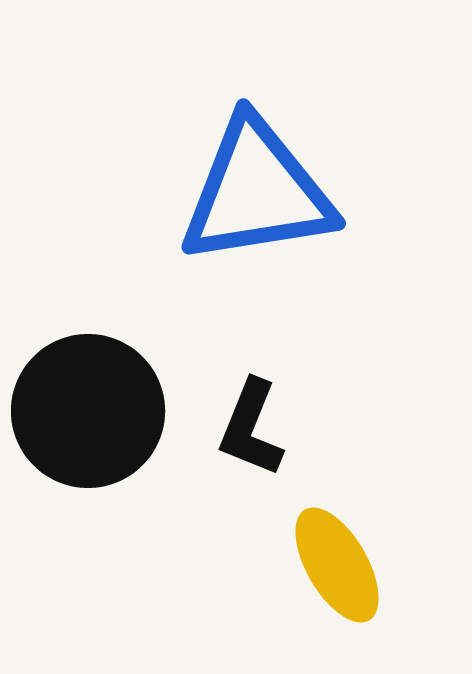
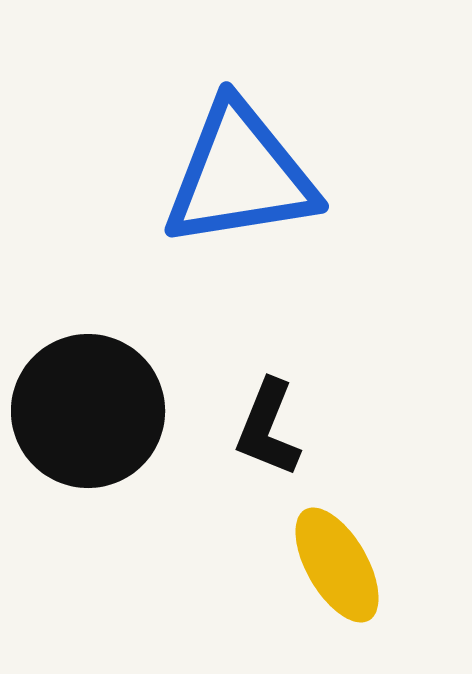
blue triangle: moved 17 px left, 17 px up
black L-shape: moved 17 px right
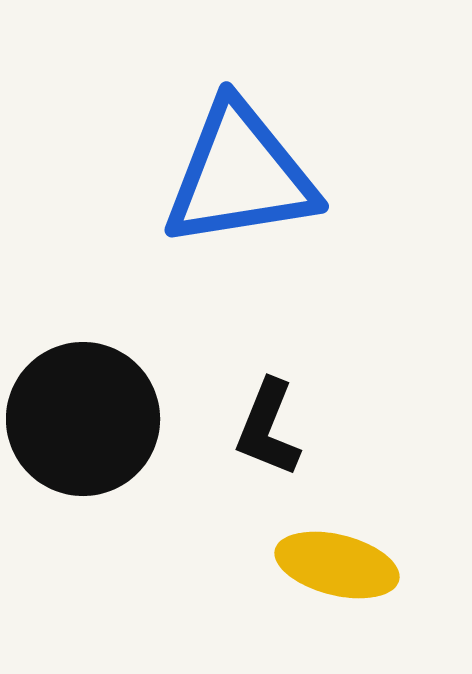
black circle: moved 5 px left, 8 px down
yellow ellipse: rotated 46 degrees counterclockwise
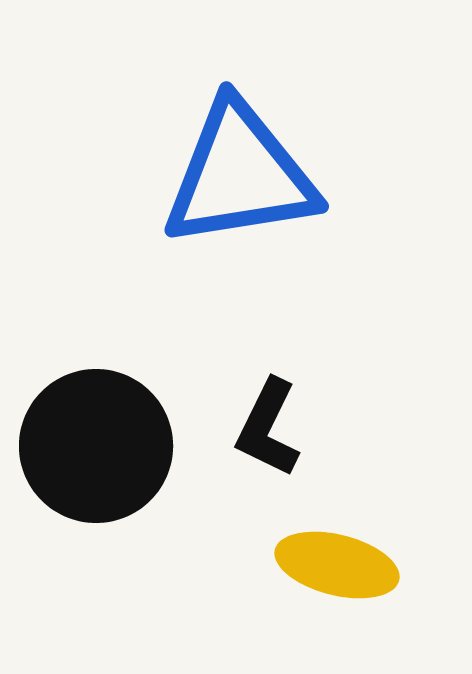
black circle: moved 13 px right, 27 px down
black L-shape: rotated 4 degrees clockwise
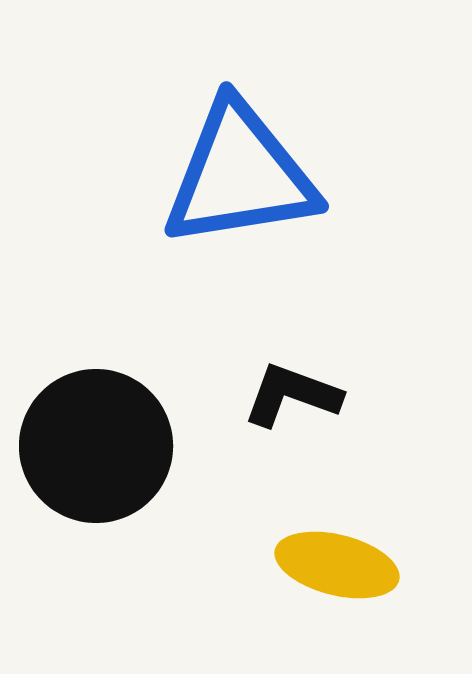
black L-shape: moved 24 px right, 33 px up; rotated 84 degrees clockwise
